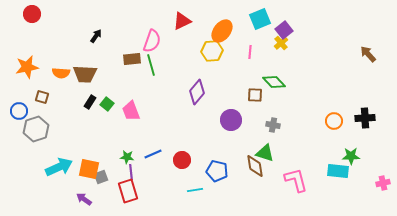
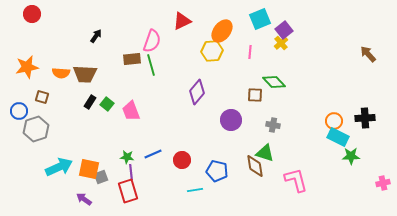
cyan rectangle at (338, 171): moved 34 px up; rotated 20 degrees clockwise
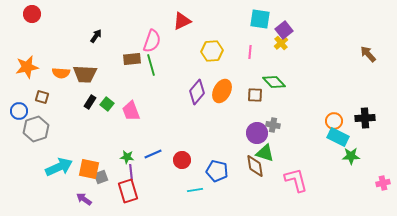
cyan square at (260, 19): rotated 30 degrees clockwise
orange ellipse at (222, 31): moved 60 px down; rotated 10 degrees counterclockwise
purple circle at (231, 120): moved 26 px right, 13 px down
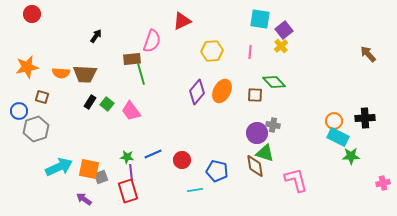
yellow cross at (281, 43): moved 3 px down
green line at (151, 65): moved 10 px left, 9 px down
pink trapezoid at (131, 111): rotated 15 degrees counterclockwise
